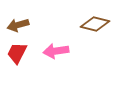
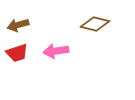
red trapezoid: rotated 135 degrees counterclockwise
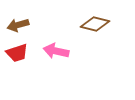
pink arrow: rotated 20 degrees clockwise
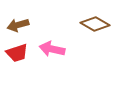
brown diamond: rotated 16 degrees clockwise
pink arrow: moved 4 px left, 2 px up
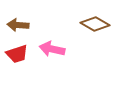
brown arrow: rotated 20 degrees clockwise
red trapezoid: moved 1 px down
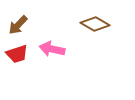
brown arrow: rotated 50 degrees counterclockwise
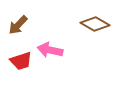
pink arrow: moved 2 px left, 1 px down
red trapezoid: moved 4 px right, 7 px down
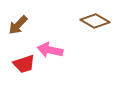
brown diamond: moved 3 px up
red trapezoid: moved 3 px right, 3 px down
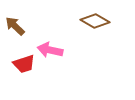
brown arrow: moved 3 px left, 1 px down; rotated 90 degrees clockwise
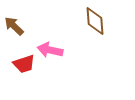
brown diamond: rotated 56 degrees clockwise
brown arrow: moved 1 px left
